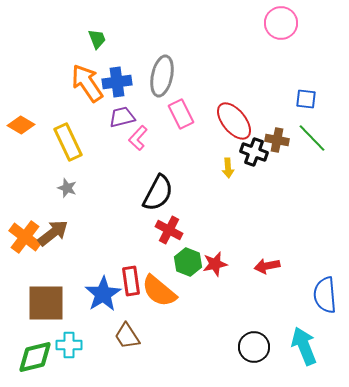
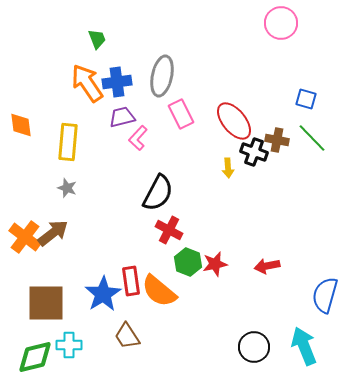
blue square: rotated 10 degrees clockwise
orange diamond: rotated 52 degrees clockwise
yellow rectangle: rotated 30 degrees clockwise
blue semicircle: rotated 21 degrees clockwise
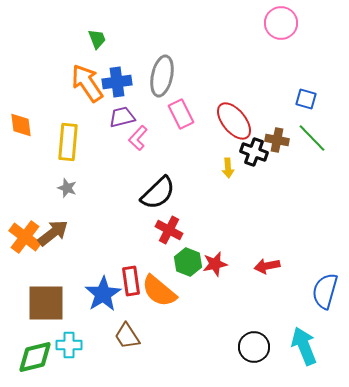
black semicircle: rotated 18 degrees clockwise
blue semicircle: moved 4 px up
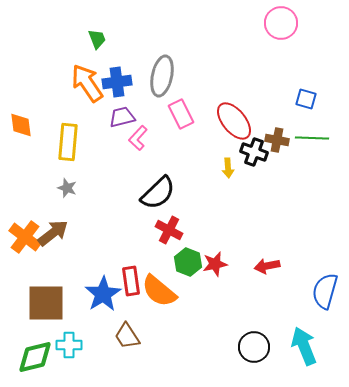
green line: rotated 44 degrees counterclockwise
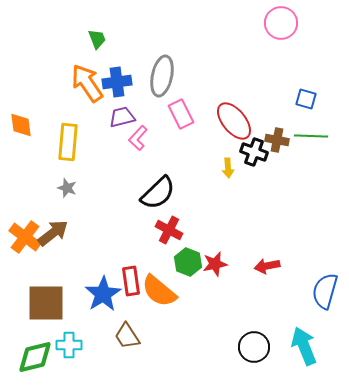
green line: moved 1 px left, 2 px up
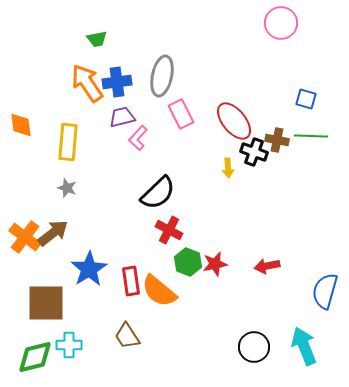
green trapezoid: rotated 100 degrees clockwise
blue star: moved 14 px left, 25 px up
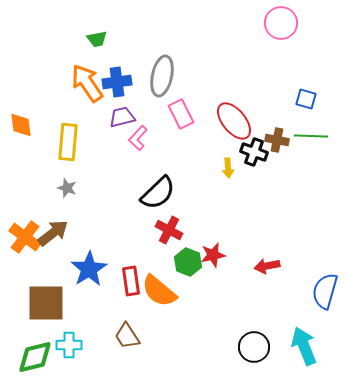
red star: moved 2 px left, 9 px up
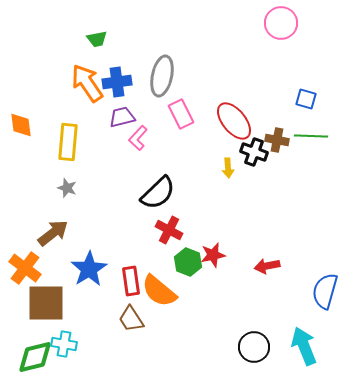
orange cross: moved 31 px down
brown trapezoid: moved 4 px right, 17 px up
cyan cross: moved 5 px left, 1 px up; rotated 10 degrees clockwise
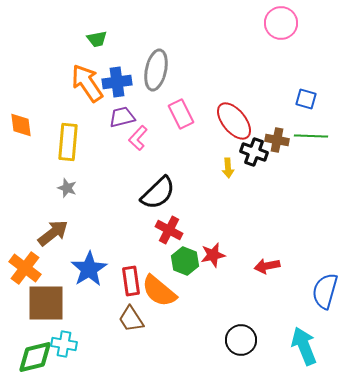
gray ellipse: moved 6 px left, 6 px up
green hexagon: moved 3 px left, 1 px up
black circle: moved 13 px left, 7 px up
